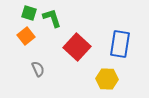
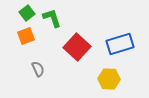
green square: moved 2 px left; rotated 35 degrees clockwise
orange square: rotated 18 degrees clockwise
blue rectangle: rotated 64 degrees clockwise
yellow hexagon: moved 2 px right
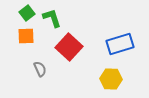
orange square: rotated 18 degrees clockwise
red square: moved 8 px left
gray semicircle: moved 2 px right
yellow hexagon: moved 2 px right
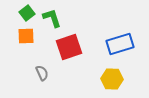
red square: rotated 28 degrees clockwise
gray semicircle: moved 2 px right, 4 px down
yellow hexagon: moved 1 px right
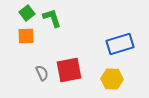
red square: moved 23 px down; rotated 8 degrees clockwise
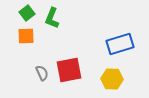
green L-shape: rotated 140 degrees counterclockwise
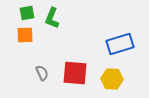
green square: rotated 28 degrees clockwise
orange square: moved 1 px left, 1 px up
red square: moved 6 px right, 3 px down; rotated 16 degrees clockwise
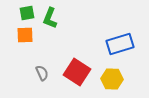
green L-shape: moved 2 px left
red square: moved 2 px right, 1 px up; rotated 28 degrees clockwise
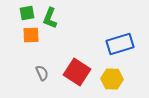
orange square: moved 6 px right
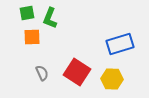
orange square: moved 1 px right, 2 px down
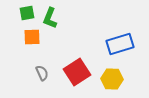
red square: rotated 24 degrees clockwise
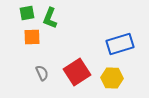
yellow hexagon: moved 1 px up
